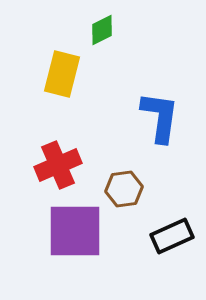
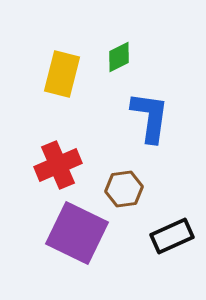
green diamond: moved 17 px right, 27 px down
blue L-shape: moved 10 px left
purple square: moved 2 px right, 2 px down; rotated 26 degrees clockwise
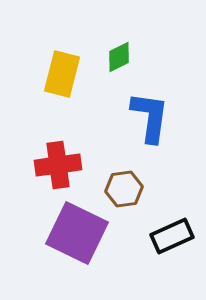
red cross: rotated 15 degrees clockwise
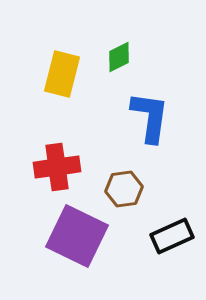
red cross: moved 1 px left, 2 px down
purple square: moved 3 px down
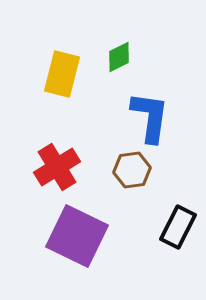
red cross: rotated 24 degrees counterclockwise
brown hexagon: moved 8 px right, 19 px up
black rectangle: moved 6 px right, 9 px up; rotated 39 degrees counterclockwise
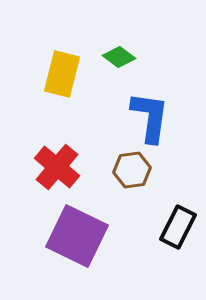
green diamond: rotated 64 degrees clockwise
red cross: rotated 18 degrees counterclockwise
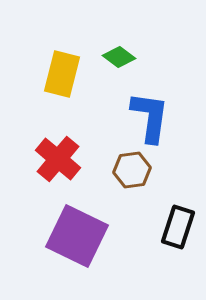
red cross: moved 1 px right, 8 px up
black rectangle: rotated 9 degrees counterclockwise
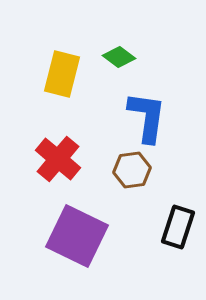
blue L-shape: moved 3 px left
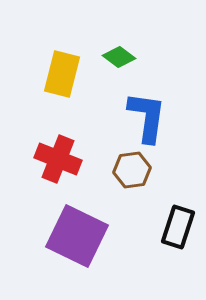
red cross: rotated 18 degrees counterclockwise
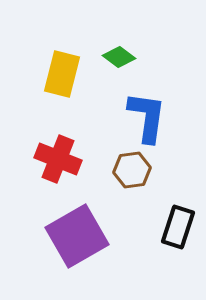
purple square: rotated 34 degrees clockwise
